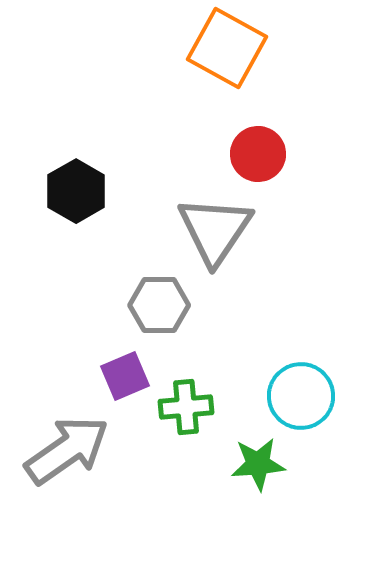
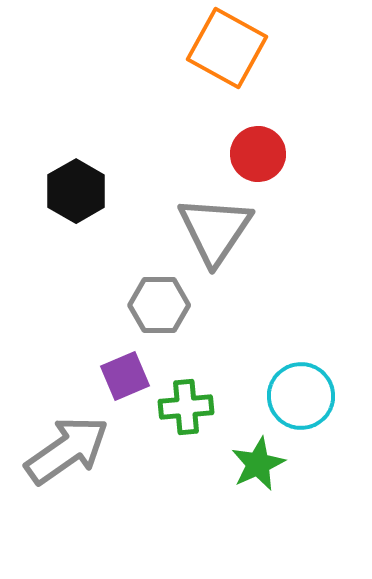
green star: rotated 20 degrees counterclockwise
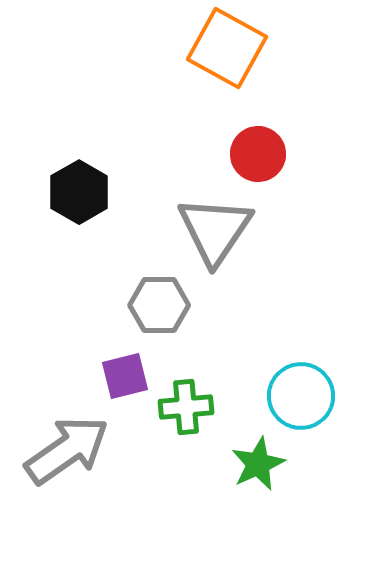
black hexagon: moved 3 px right, 1 px down
purple square: rotated 9 degrees clockwise
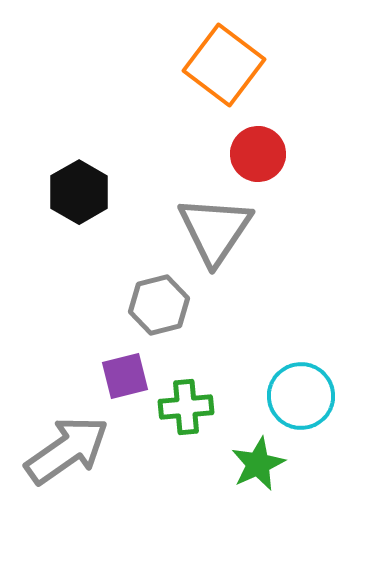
orange square: moved 3 px left, 17 px down; rotated 8 degrees clockwise
gray hexagon: rotated 14 degrees counterclockwise
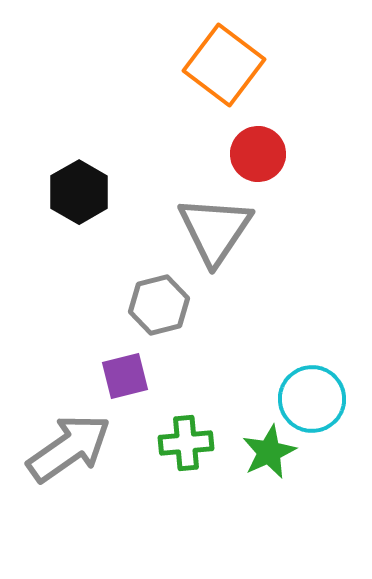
cyan circle: moved 11 px right, 3 px down
green cross: moved 36 px down
gray arrow: moved 2 px right, 2 px up
green star: moved 11 px right, 12 px up
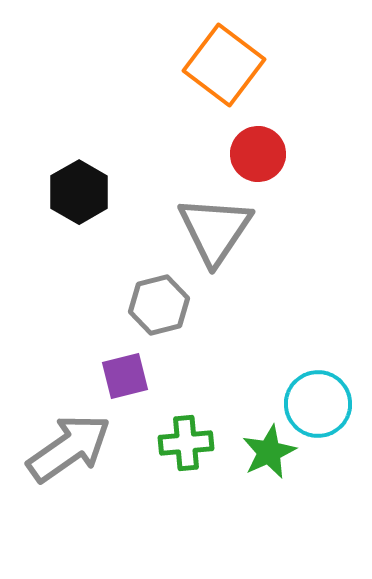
cyan circle: moved 6 px right, 5 px down
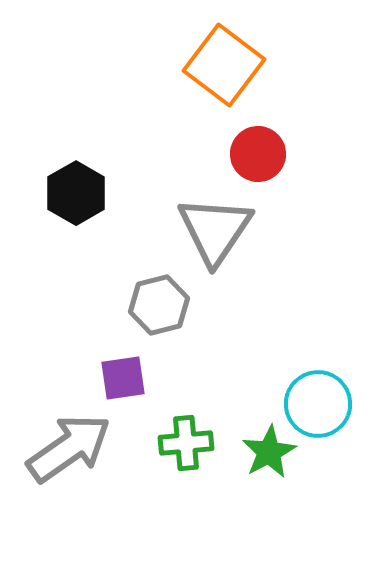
black hexagon: moved 3 px left, 1 px down
purple square: moved 2 px left, 2 px down; rotated 6 degrees clockwise
green star: rotated 4 degrees counterclockwise
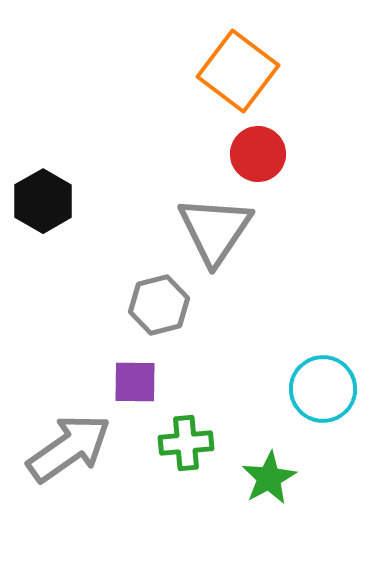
orange square: moved 14 px right, 6 px down
black hexagon: moved 33 px left, 8 px down
purple square: moved 12 px right, 4 px down; rotated 9 degrees clockwise
cyan circle: moved 5 px right, 15 px up
green star: moved 26 px down
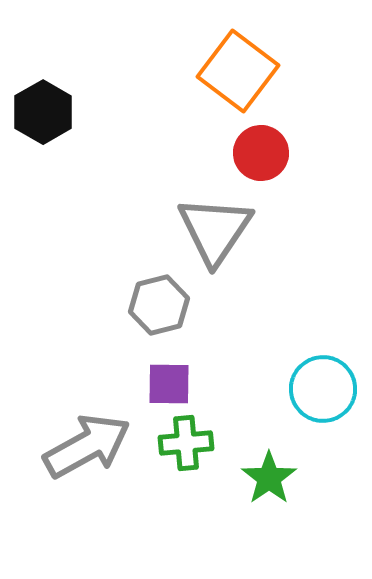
red circle: moved 3 px right, 1 px up
black hexagon: moved 89 px up
purple square: moved 34 px right, 2 px down
gray arrow: moved 18 px right, 2 px up; rotated 6 degrees clockwise
green star: rotated 6 degrees counterclockwise
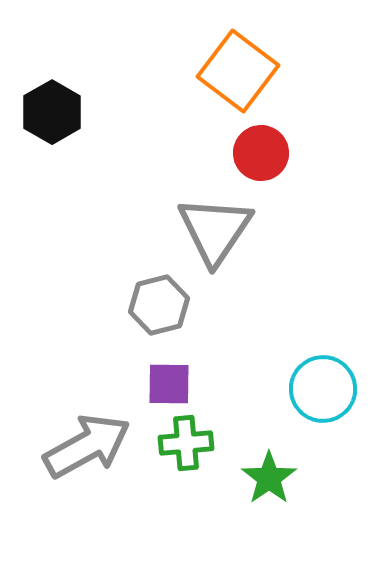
black hexagon: moved 9 px right
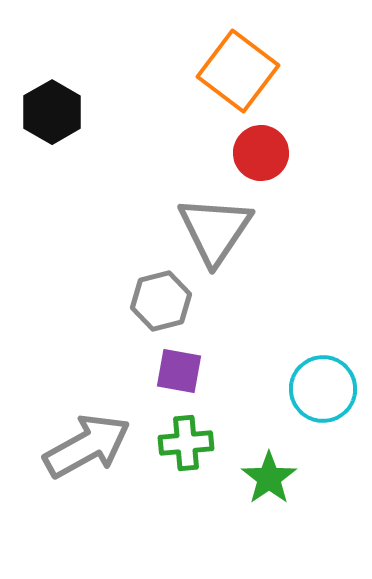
gray hexagon: moved 2 px right, 4 px up
purple square: moved 10 px right, 13 px up; rotated 9 degrees clockwise
